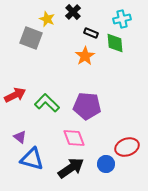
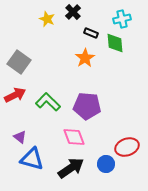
gray square: moved 12 px left, 24 px down; rotated 15 degrees clockwise
orange star: moved 2 px down
green L-shape: moved 1 px right, 1 px up
pink diamond: moved 1 px up
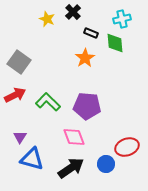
purple triangle: rotated 24 degrees clockwise
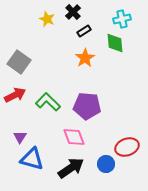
black rectangle: moved 7 px left, 2 px up; rotated 56 degrees counterclockwise
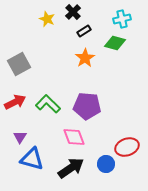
green diamond: rotated 70 degrees counterclockwise
gray square: moved 2 px down; rotated 25 degrees clockwise
red arrow: moved 7 px down
green L-shape: moved 2 px down
